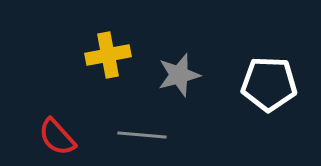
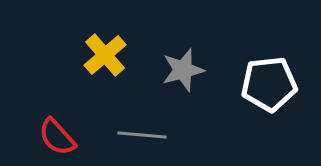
yellow cross: moved 3 px left; rotated 30 degrees counterclockwise
gray star: moved 4 px right, 5 px up
white pentagon: rotated 8 degrees counterclockwise
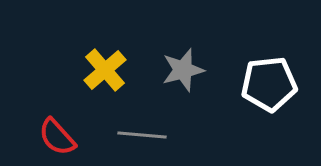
yellow cross: moved 15 px down
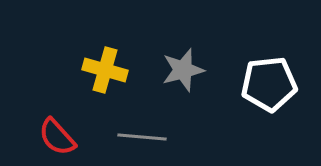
yellow cross: rotated 33 degrees counterclockwise
gray line: moved 2 px down
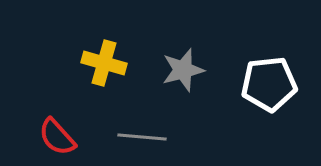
yellow cross: moved 1 px left, 7 px up
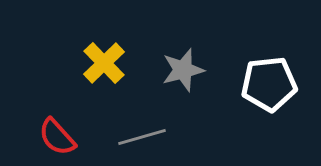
yellow cross: rotated 30 degrees clockwise
gray line: rotated 21 degrees counterclockwise
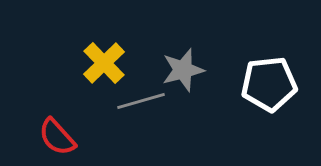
gray line: moved 1 px left, 36 px up
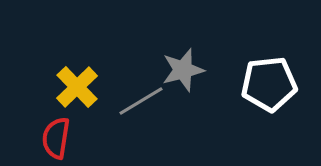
yellow cross: moved 27 px left, 24 px down
gray line: rotated 15 degrees counterclockwise
red semicircle: moved 1 px left, 1 px down; rotated 51 degrees clockwise
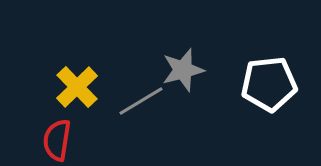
red semicircle: moved 1 px right, 2 px down
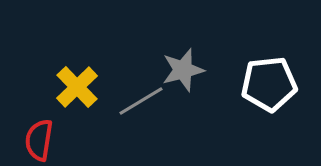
red semicircle: moved 18 px left
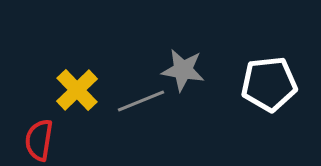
gray star: rotated 24 degrees clockwise
yellow cross: moved 3 px down
gray line: rotated 9 degrees clockwise
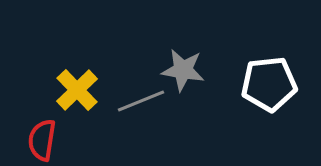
red semicircle: moved 3 px right
